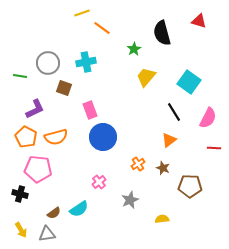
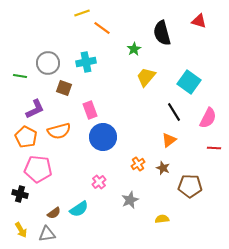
orange semicircle: moved 3 px right, 6 px up
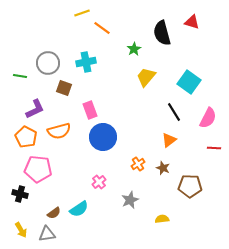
red triangle: moved 7 px left, 1 px down
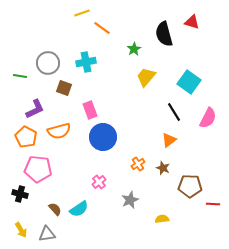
black semicircle: moved 2 px right, 1 px down
red line: moved 1 px left, 56 px down
brown semicircle: moved 1 px right, 4 px up; rotated 96 degrees counterclockwise
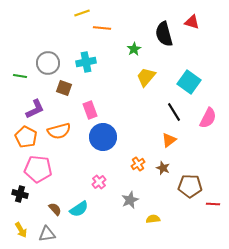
orange line: rotated 30 degrees counterclockwise
yellow semicircle: moved 9 px left
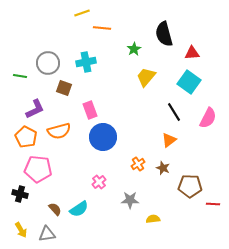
red triangle: moved 31 px down; rotated 21 degrees counterclockwise
gray star: rotated 24 degrees clockwise
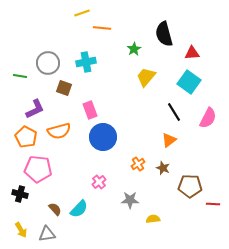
cyan semicircle: rotated 12 degrees counterclockwise
